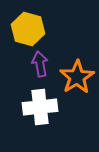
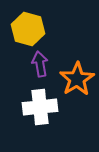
orange star: moved 2 px down
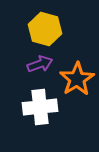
yellow hexagon: moved 17 px right
purple arrow: rotated 80 degrees clockwise
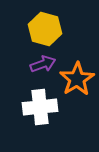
purple arrow: moved 3 px right
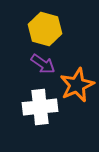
purple arrow: rotated 55 degrees clockwise
orange star: moved 6 px down; rotated 8 degrees clockwise
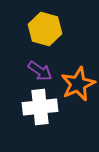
purple arrow: moved 3 px left, 7 px down
orange star: moved 1 px right, 1 px up
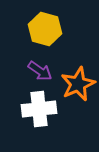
white cross: moved 1 px left, 2 px down
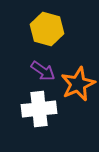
yellow hexagon: moved 2 px right
purple arrow: moved 3 px right
